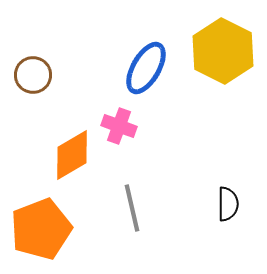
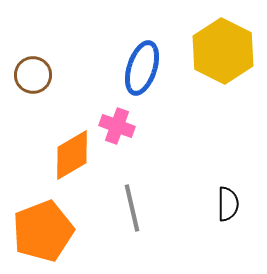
blue ellipse: moved 4 px left; rotated 12 degrees counterclockwise
pink cross: moved 2 px left
orange pentagon: moved 2 px right, 2 px down
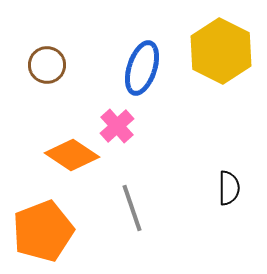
yellow hexagon: moved 2 px left
brown circle: moved 14 px right, 10 px up
pink cross: rotated 28 degrees clockwise
orange diamond: rotated 64 degrees clockwise
black semicircle: moved 1 px right, 16 px up
gray line: rotated 6 degrees counterclockwise
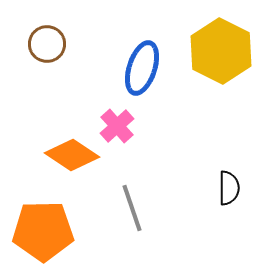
brown circle: moved 21 px up
orange pentagon: rotated 20 degrees clockwise
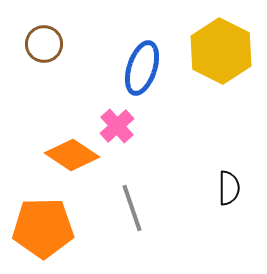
brown circle: moved 3 px left
orange pentagon: moved 3 px up
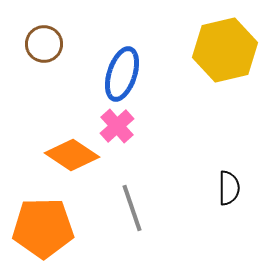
yellow hexagon: moved 4 px right, 1 px up; rotated 20 degrees clockwise
blue ellipse: moved 20 px left, 6 px down
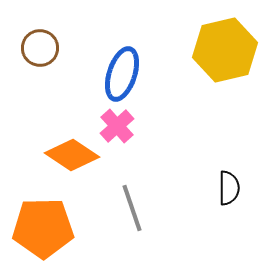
brown circle: moved 4 px left, 4 px down
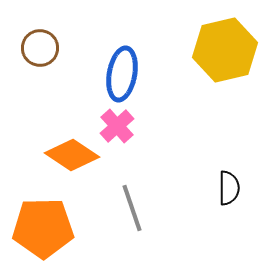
blue ellipse: rotated 8 degrees counterclockwise
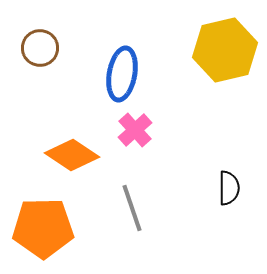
pink cross: moved 18 px right, 4 px down
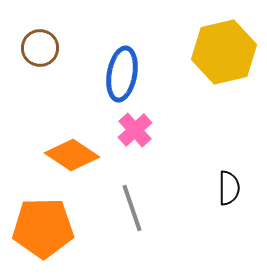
yellow hexagon: moved 1 px left, 2 px down
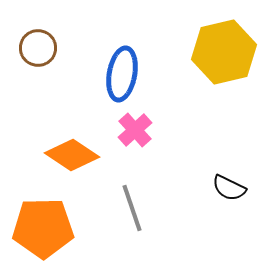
brown circle: moved 2 px left
black semicircle: rotated 116 degrees clockwise
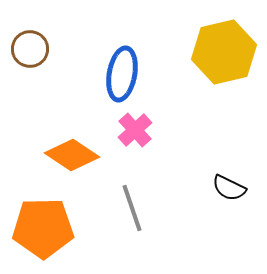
brown circle: moved 8 px left, 1 px down
